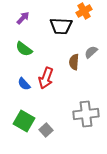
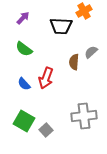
gray cross: moved 2 px left, 2 px down
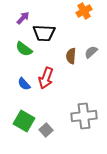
black trapezoid: moved 17 px left, 7 px down
brown semicircle: moved 3 px left, 6 px up
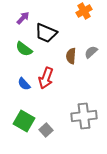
black trapezoid: moved 2 px right; rotated 20 degrees clockwise
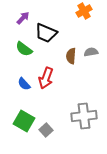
gray semicircle: rotated 32 degrees clockwise
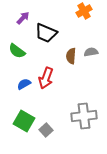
green semicircle: moved 7 px left, 2 px down
blue semicircle: rotated 104 degrees clockwise
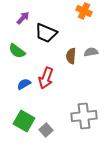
orange cross: rotated 35 degrees counterclockwise
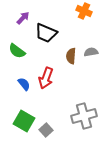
blue semicircle: rotated 80 degrees clockwise
gray cross: rotated 10 degrees counterclockwise
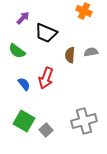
brown semicircle: moved 1 px left, 1 px up
gray cross: moved 5 px down
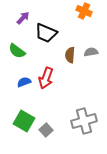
blue semicircle: moved 2 px up; rotated 72 degrees counterclockwise
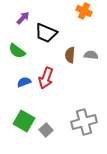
gray semicircle: moved 3 px down; rotated 16 degrees clockwise
gray cross: moved 1 px down
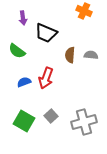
purple arrow: rotated 128 degrees clockwise
gray square: moved 5 px right, 14 px up
